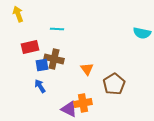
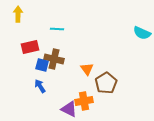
yellow arrow: rotated 21 degrees clockwise
cyan semicircle: rotated 12 degrees clockwise
blue square: rotated 24 degrees clockwise
brown pentagon: moved 8 px left, 1 px up
orange cross: moved 1 px right, 2 px up
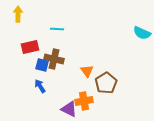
orange triangle: moved 2 px down
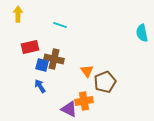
cyan line: moved 3 px right, 4 px up; rotated 16 degrees clockwise
cyan semicircle: rotated 54 degrees clockwise
brown pentagon: moved 1 px left, 1 px up; rotated 10 degrees clockwise
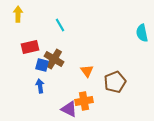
cyan line: rotated 40 degrees clockwise
brown cross: rotated 18 degrees clockwise
brown pentagon: moved 10 px right
blue arrow: rotated 24 degrees clockwise
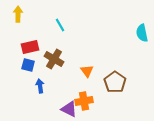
blue square: moved 14 px left
brown pentagon: rotated 15 degrees counterclockwise
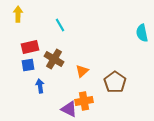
blue square: rotated 24 degrees counterclockwise
orange triangle: moved 5 px left; rotated 24 degrees clockwise
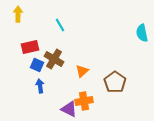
blue square: moved 9 px right; rotated 32 degrees clockwise
